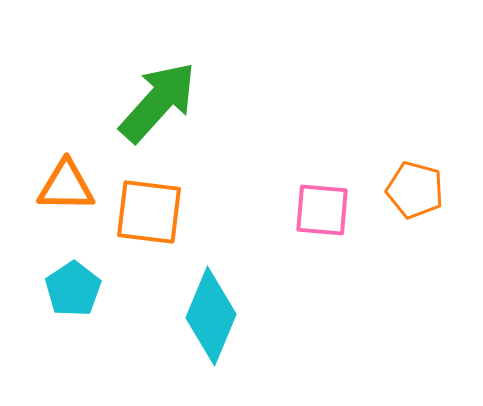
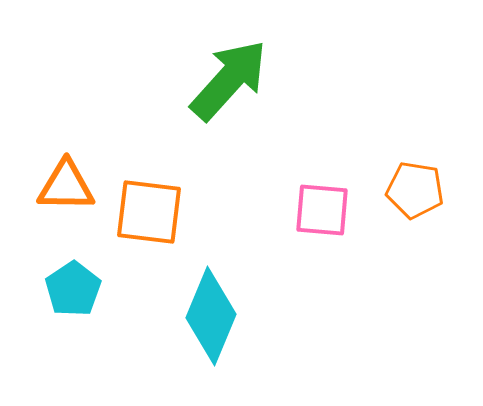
green arrow: moved 71 px right, 22 px up
orange pentagon: rotated 6 degrees counterclockwise
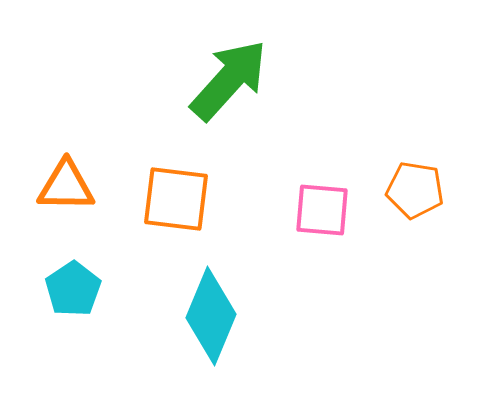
orange square: moved 27 px right, 13 px up
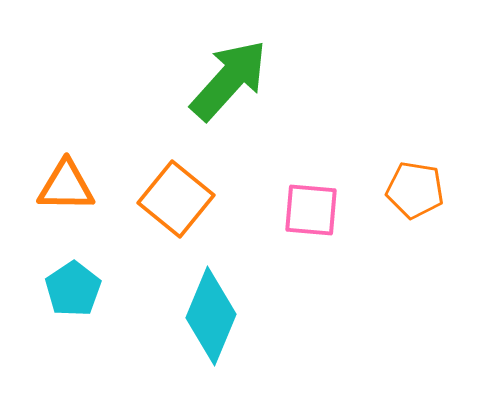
orange square: rotated 32 degrees clockwise
pink square: moved 11 px left
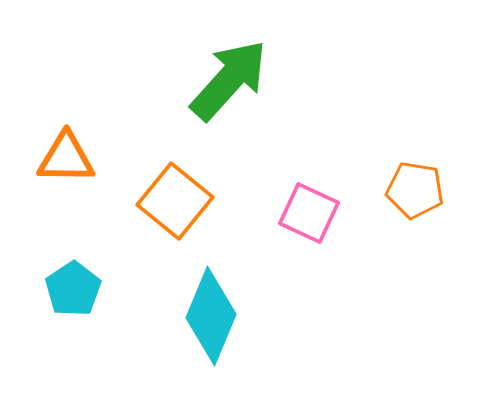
orange triangle: moved 28 px up
orange square: moved 1 px left, 2 px down
pink square: moved 2 px left, 3 px down; rotated 20 degrees clockwise
